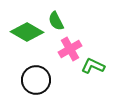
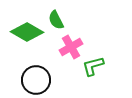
green semicircle: moved 1 px up
pink cross: moved 1 px right, 2 px up
green L-shape: rotated 40 degrees counterclockwise
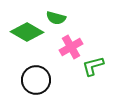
green semicircle: moved 2 px up; rotated 48 degrees counterclockwise
